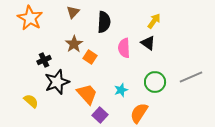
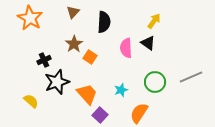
pink semicircle: moved 2 px right
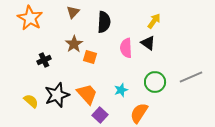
orange square: rotated 16 degrees counterclockwise
black star: moved 13 px down
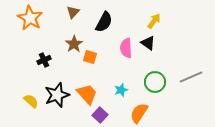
black semicircle: rotated 25 degrees clockwise
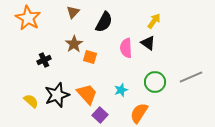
orange star: moved 2 px left
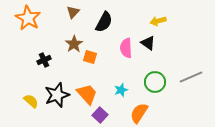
yellow arrow: moved 4 px right; rotated 140 degrees counterclockwise
